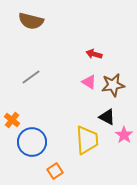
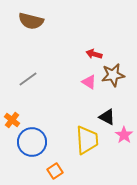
gray line: moved 3 px left, 2 px down
brown star: moved 10 px up
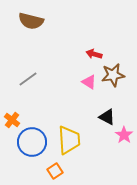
yellow trapezoid: moved 18 px left
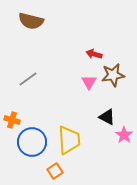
pink triangle: rotated 28 degrees clockwise
orange cross: rotated 21 degrees counterclockwise
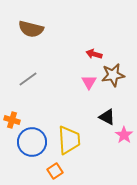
brown semicircle: moved 8 px down
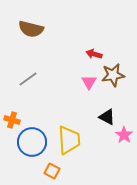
orange square: moved 3 px left; rotated 28 degrees counterclockwise
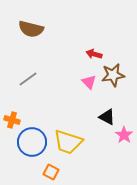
pink triangle: rotated 14 degrees counterclockwise
yellow trapezoid: moved 1 px left, 2 px down; rotated 112 degrees clockwise
orange square: moved 1 px left, 1 px down
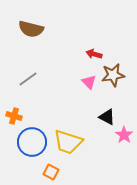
orange cross: moved 2 px right, 4 px up
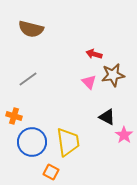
yellow trapezoid: rotated 116 degrees counterclockwise
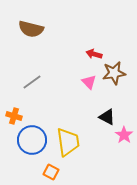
brown star: moved 1 px right, 2 px up
gray line: moved 4 px right, 3 px down
blue circle: moved 2 px up
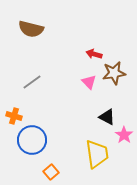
yellow trapezoid: moved 29 px right, 12 px down
orange square: rotated 21 degrees clockwise
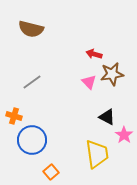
brown star: moved 2 px left, 1 px down
